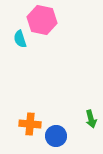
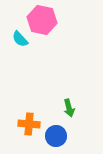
cyan semicircle: rotated 24 degrees counterclockwise
green arrow: moved 22 px left, 11 px up
orange cross: moved 1 px left
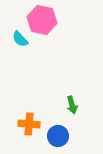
green arrow: moved 3 px right, 3 px up
blue circle: moved 2 px right
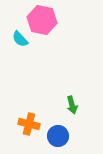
orange cross: rotated 10 degrees clockwise
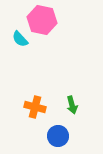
orange cross: moved 6 px right, 17 px up
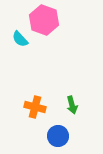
pink hexagon: moved 2 px right; rotated 8 degrees clockwise
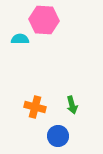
pink hexagon: rotated 16 degrees counterclockwise
cyan semicircle: rotated 132 degrees clockwise
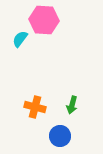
cyan semicircle: rotated 54 degrees counterclockwise
green arrow: rotated 30 degrees clockwise
blue circle: moved 2 px right
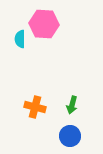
pink hexagon: moved 4 px down
cyan semicircle: rotated 36 degrees counterclockwise
blue circle: moved 10 px right
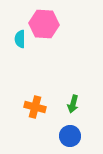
green arrow: moved 1 px right, 1 px up
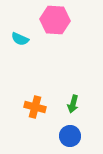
pink hexagon: moved 11 px right, 4 px up
cyan semicircle: rotated 66 degrees counterclockwise
